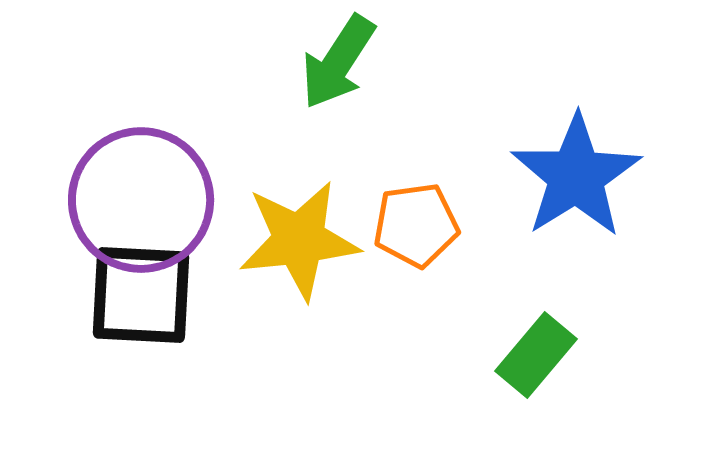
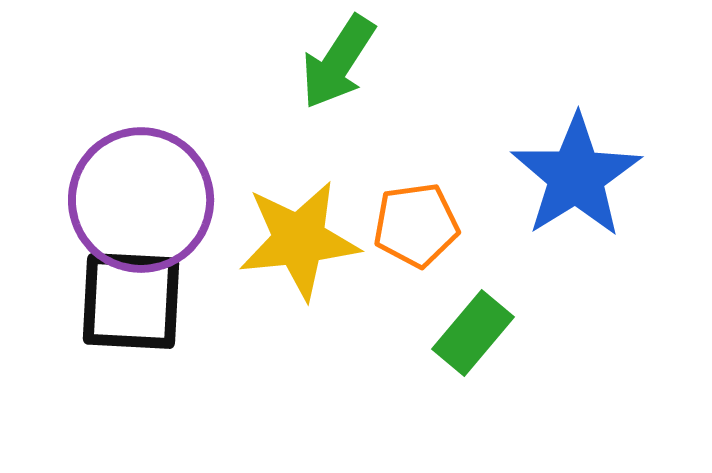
black square: moved 10 px left, 6 px down
green rectangle: moved 63 px left, 22 px up
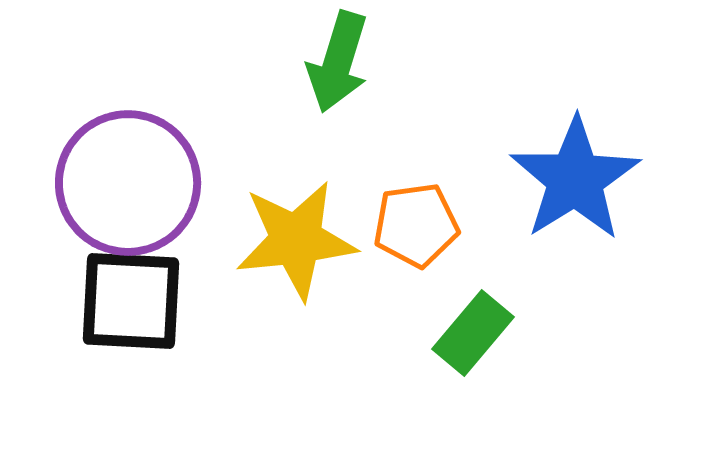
green arrow: rotated 16 degrees counterclockwise
blue star: moved 1 px left, 3 px down
purple circle: moved 13 px left, 17 px up
yellow star: moved 3 px left
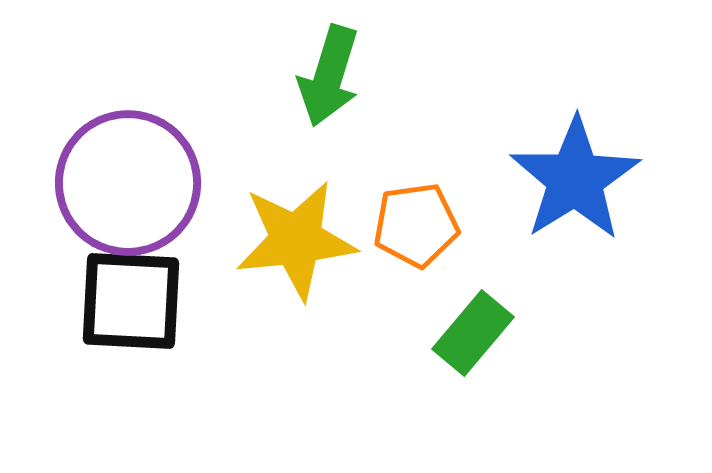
green arrow: moved 9 px left, 14 px down
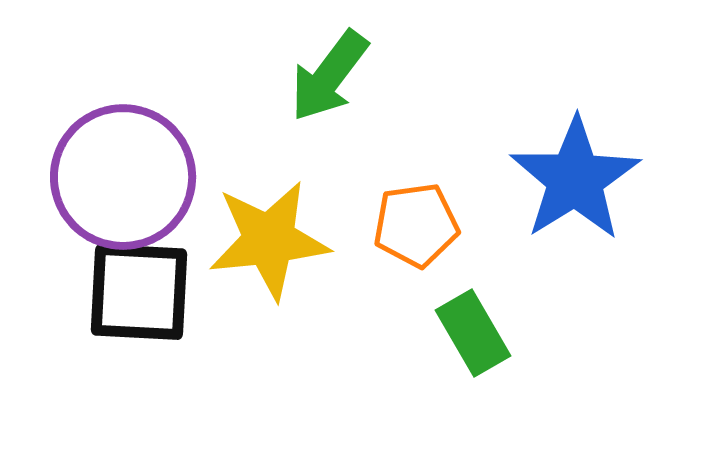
green arrow: rotated 20 degrees clockwise
purple circle: moved 5 px left, 6 px up
yellow star: moved 27 px left
black square: moved 8 px right, 9 px up
green rectangle: rotated 70 degrees counterclockwise
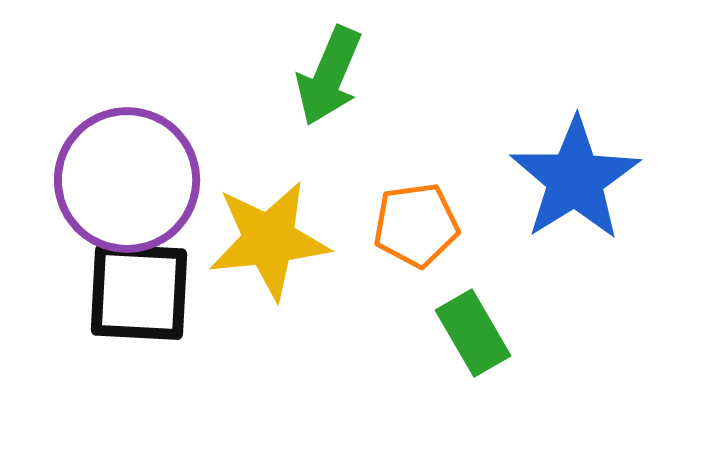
green arrow: rotated 14 degrees counterclockwise
purple circle: moved 4 px right, 3 px down
